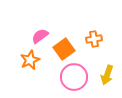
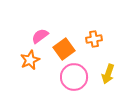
yellow arrow: moved 1 px right, 1 px up
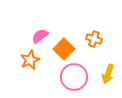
orange cross: rotated 28 degrees clockwise
orange square: rotated 10 degrees counterclockwise
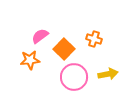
orange star: rotated 18 degrees clockwise
yellow arrow: rotated 120 degrees counterclockwise
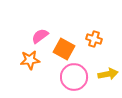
orange square: rotated 15 degrees counterclockwise
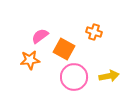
orange cross: moved 7 px up
yellow arrow: moved 1 px right, 2 px down
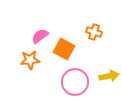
pink circle: moved 1 px right, 5 px down
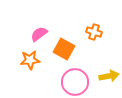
pink semicircle: moved 1 px left, 2 px up
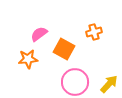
orange cross: rotated 35 degrees counterclockwise
orange star: moved 2 px left, 1 px up
yellow arrow: moved 8 px down; rotated 36 degrees counterclockwise
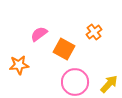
orange cross: rotated 21 degrees counterclockwise
orange star: moved 9 px left, 6 px down
